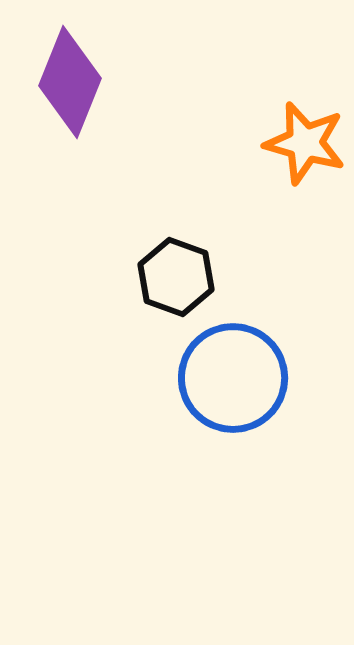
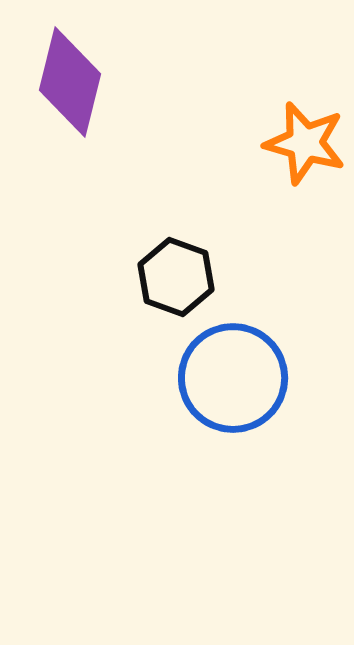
purple diamond: rotated 8 degrees counterclockwise
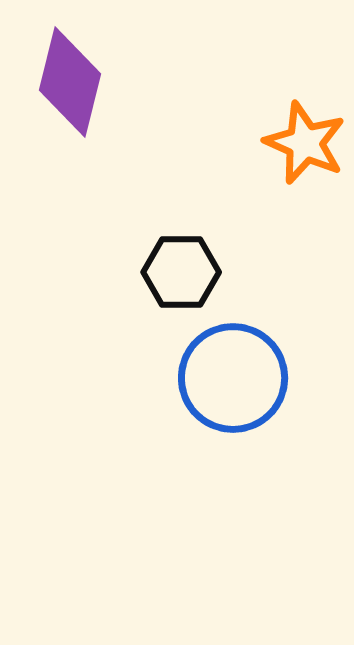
orange star: rotated 8 degrees clockwise
black hexagon: moved 5 px right, 5 px up; rotated 20 degrees counterclockwise
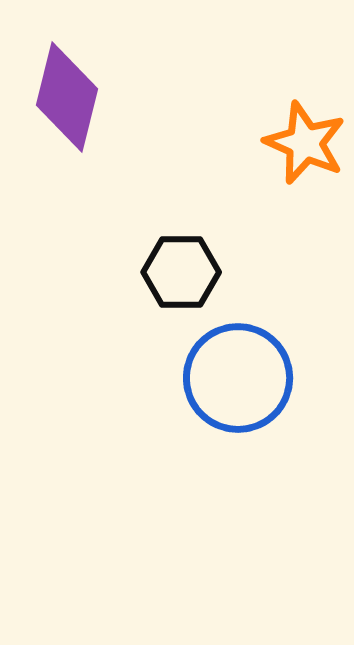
purple diamond: moved 3 px left, 15 px down
blue circle: moved 5 px right
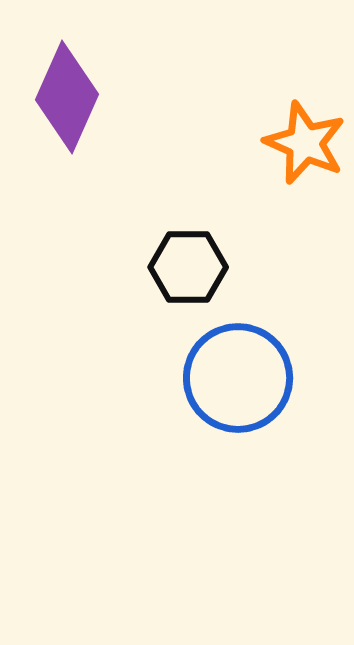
purple diamond: rotated 10 degrees clockwise
black hexagon: moved 7 px right, 5 px up
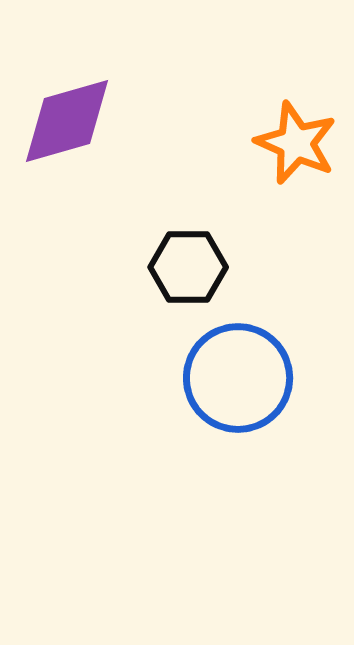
purple diamond: moved 24 px down; rotated 50 degrees clockwise
orange star: moved 9 px left
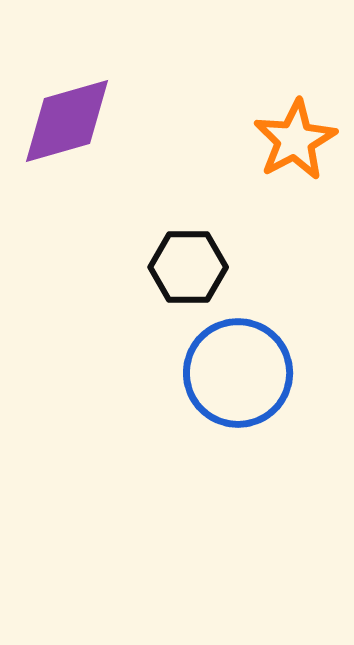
orange star: moved 1 px left, 3 px up; rotated 20 degrees clockwise
blue circle: moved 5 px up
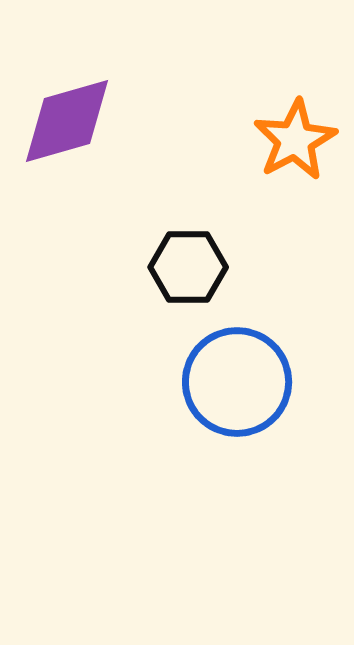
blue circle: moved 1 px left, 9 px down
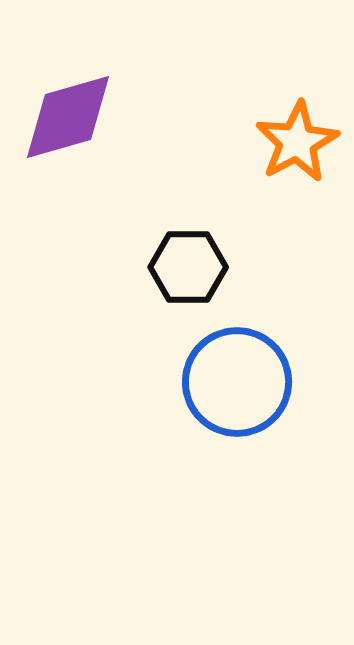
purple diamond: moved 1 px right, 4 px up
orange star: moved 2 px right, 2 px down
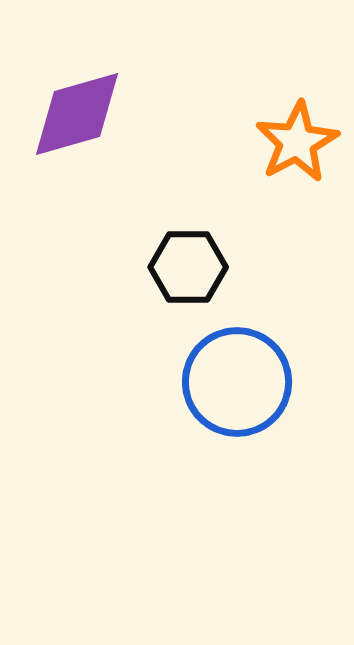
purple diamond: moved 9 px right, 3 px up
